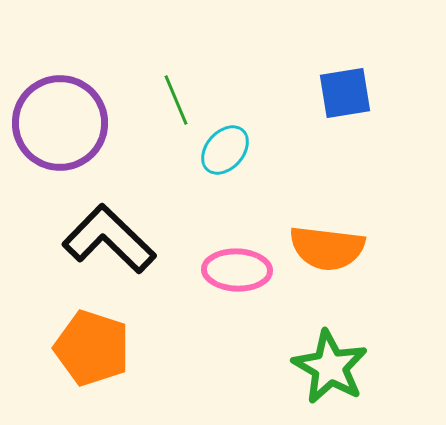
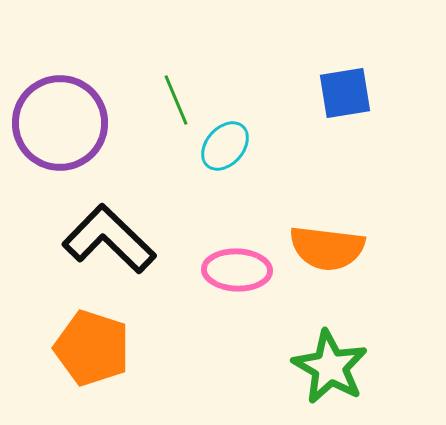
cyan ellipse: moved 4 px up
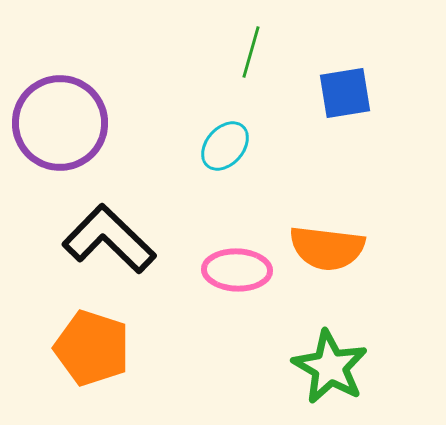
green line: moved 75 px right, 48 px up; rotated 39 degrees clockwise
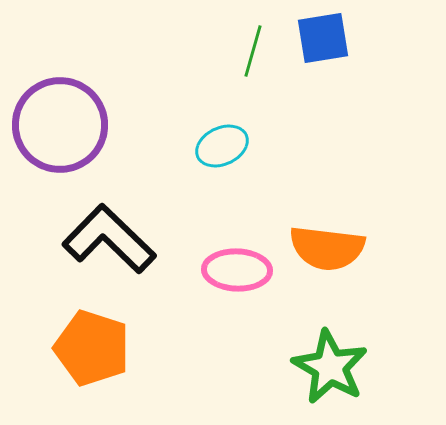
green line: moved 2 px right, 1 px up
blue square: moved 22 px left, 55 px up
purple circle: moved 2 px down
cyan ellipse: moved 3 px left; rotated 24 degrees clockwise
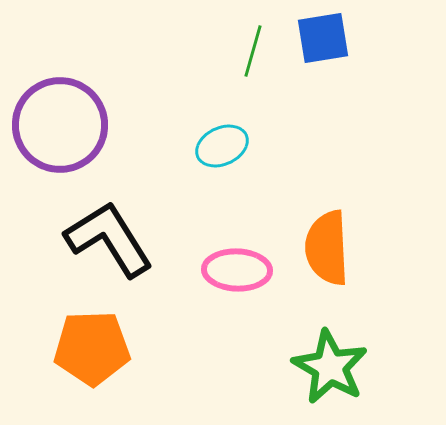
black L-shape: rotated 14 degrees clockwise
orange semicircle: rotated 80 degrees clockwise
orange pentagon: rotated 20 degrees counterclockwise
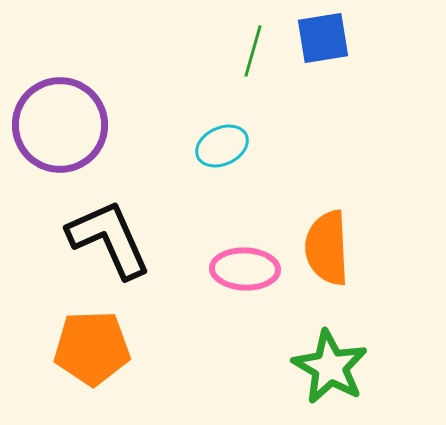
black L-shape: rotated 8 degrees clockwise
pink ellipse: moved 8 px right, 1 px up
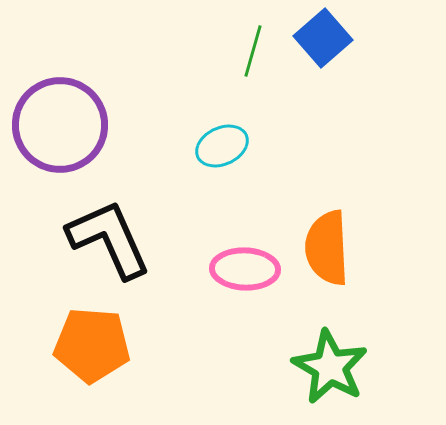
blue square: rotated 32 degrees counterclockwise
orange pentagon: moved 3 px up; rotated 6 degrees clockwise
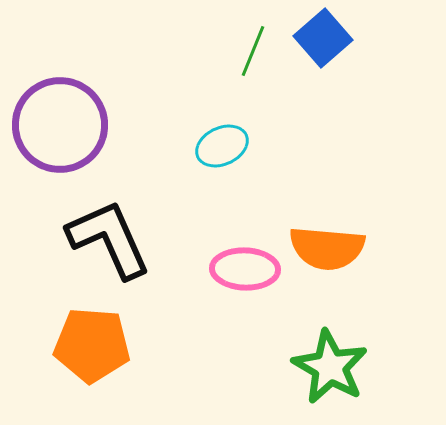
green line: rotated 6 degrees clockwise
orange semicircle: rotated 82 degrees counterclockwise
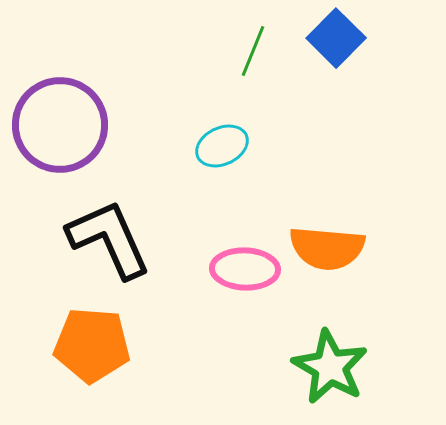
blue square: moved 13 px right; rotated 4 degrees counterclockwise
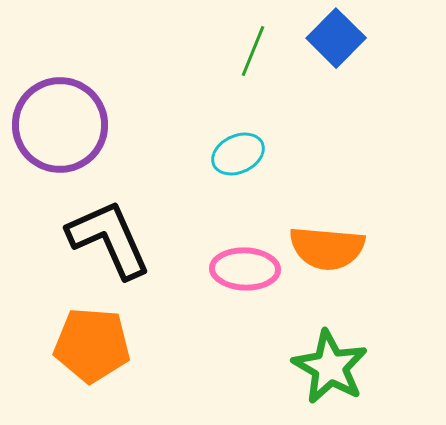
cyan ellipse: moved 16 px right, 8 px down
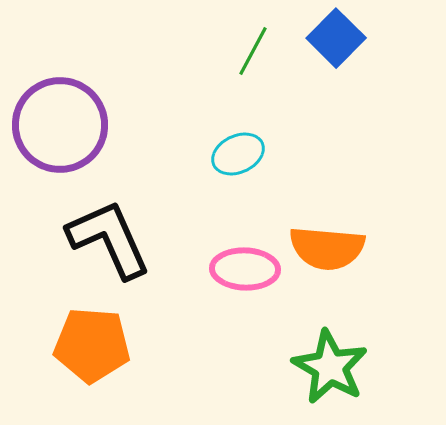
green line: rotated 6 degrees clockwise
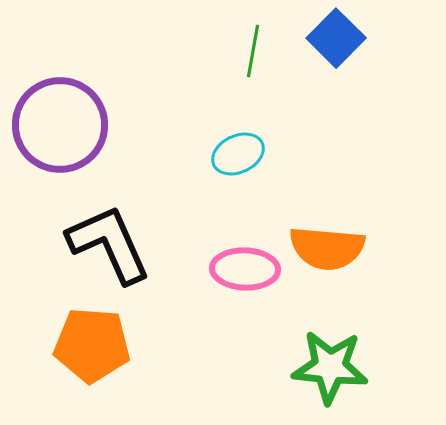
green line: rotated 18 degrees counterclockwise
black L-shape: moved 5 px down
green star: rotated 24 degrees counterclockwise
